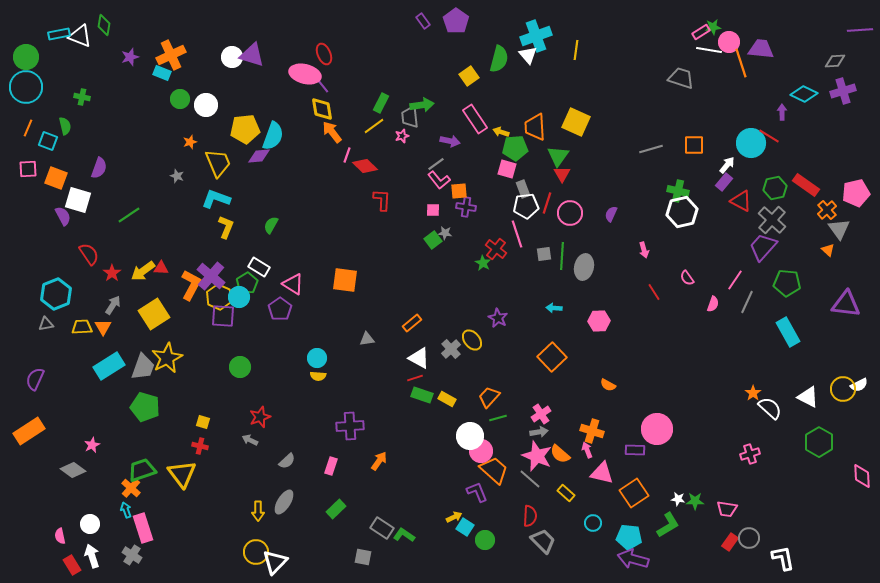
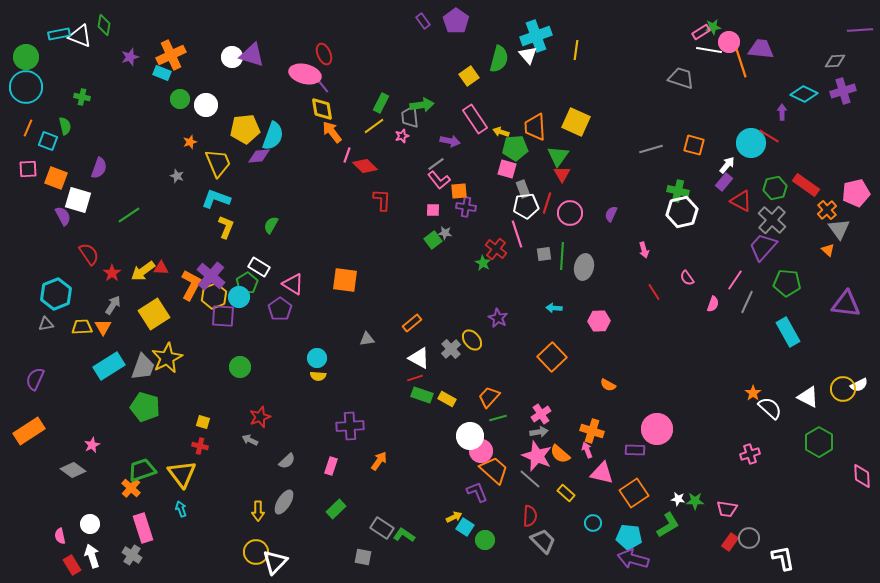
orange square at (694, 145): rotated 15 degrees clockwise
yellow hexagon at (219, 297): moved 5 px left, 1 px up; rotated 15 degrees clockwise
cyan arrow at (126, 510): moved 55 px right, 1 px up
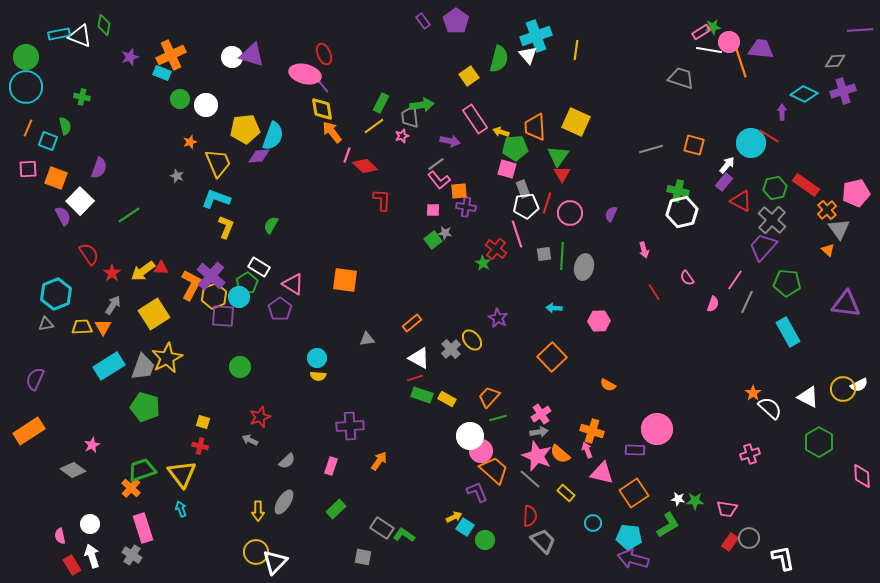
white square at (78, 200): moved 2 px right, 1 px down; rotated 28 degrees clockwise
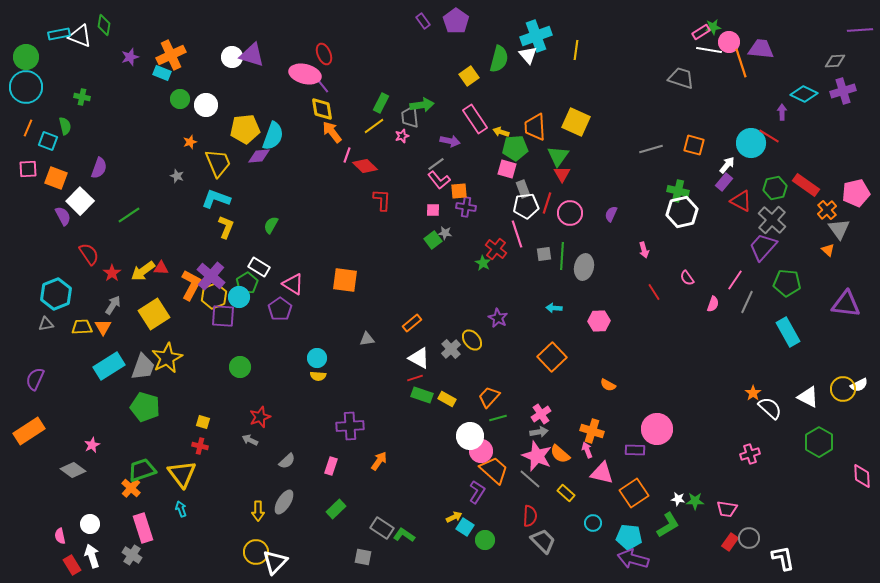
purple L-shape at (477, 492): rotated 55 degrees clockwise
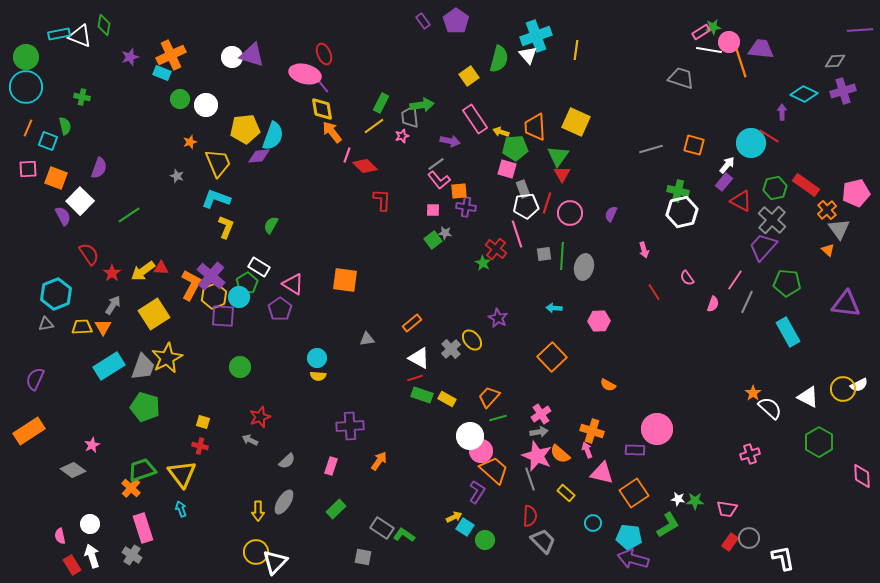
gray line at (530, 479): rotated 30 degrees clockwise
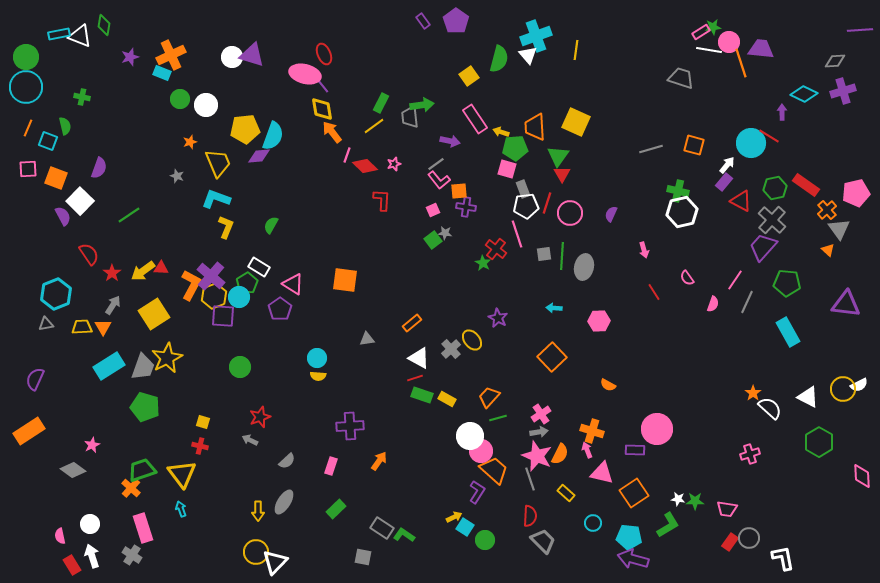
pink star at (402, 136): moved 8 px left, 28 px down
pink square at (433, 210): rotated 24 degrees counterclockwise
orange semicircle at (560, 454): rotated 105 degrees counterclockwise
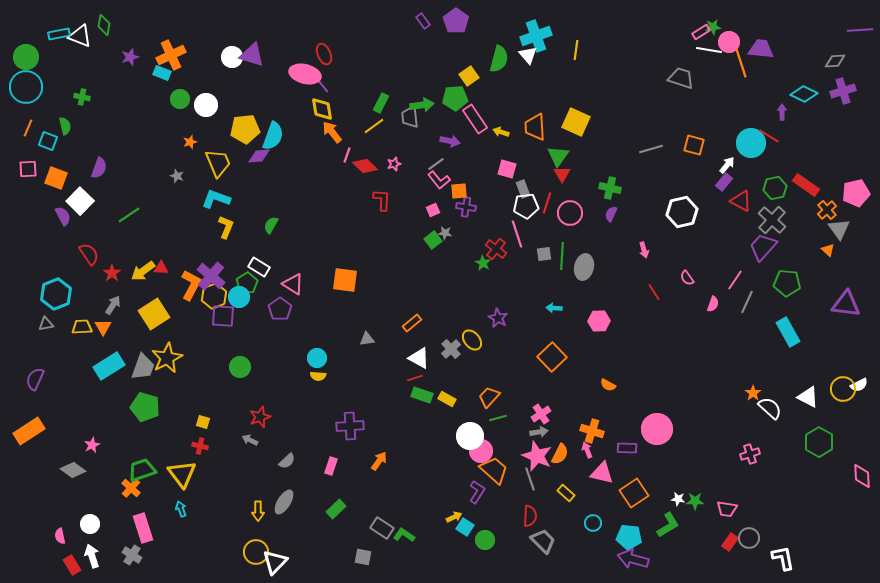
green pentagon at (515, 148): moved 60 px left, 50 px up
green cross at (678, 191): moved 68 px left, 3 px up
purple rectangle at (635, 450): moved 8 px left, 2 px up
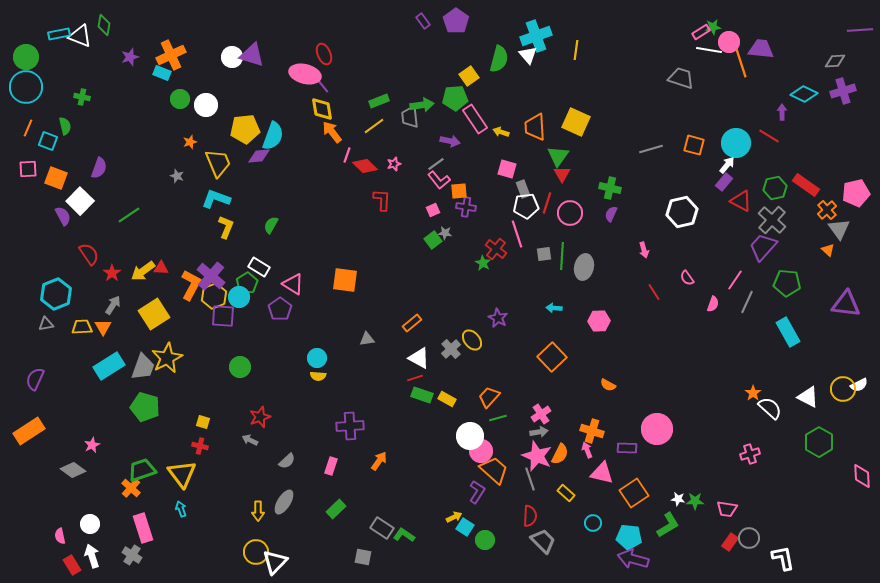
green rectangle at (381, 103): moved 2 px left, 2 px up; rotated 42 degrees clockwise
cyan circle at (751, 143): moved 15 px left
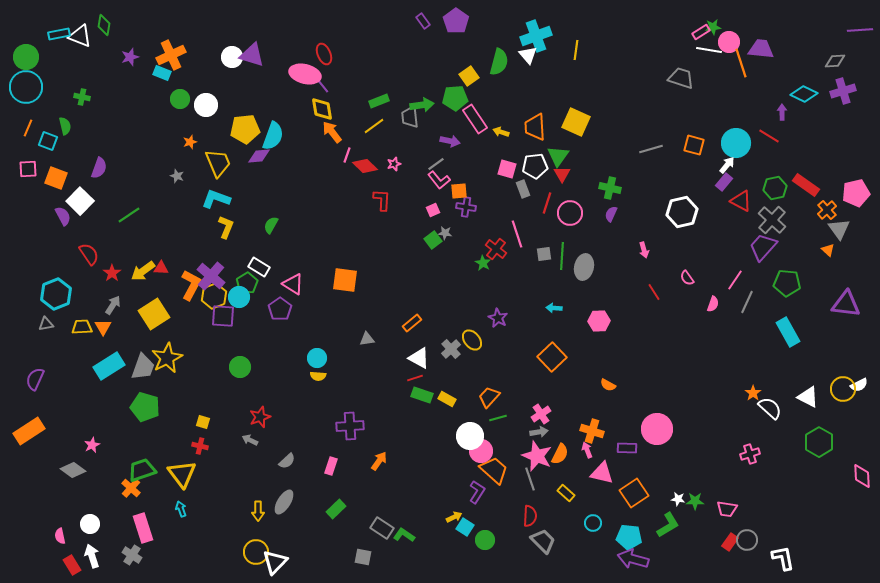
green semicircle at (499, 59): moved 3 px down
white pentagon at (526, 206): moved 9 px right, 40 px up
gray circle at (749, 538): moved 2 px left, 2 px down
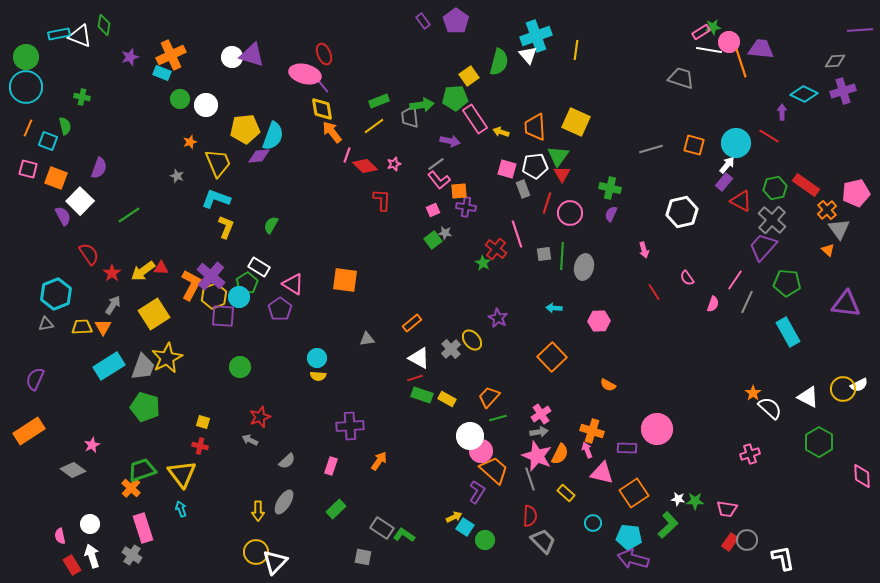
pink square at (28, 169): rotated 18 degrees clockwise
green L-shape at (668, 525): rotated 12 degrees counterclockwise
